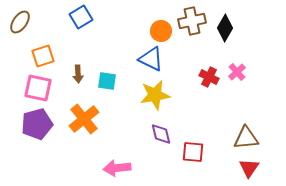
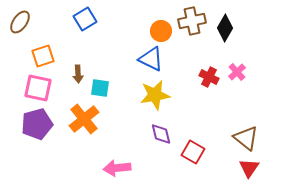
blue square: moved 4 px right, 2 px down
cyan square: moved 7 px left, 7 px down
brown triangle: rotated 44 degrees clockwise
red square: rotated 25 degrees clockwise
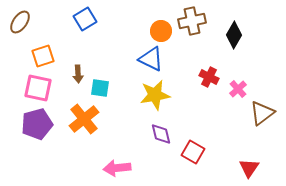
black diamond: moved 9 px right, 7 px down
pink cross: moved 1 px right, 17 px down
brown triangle: moved 16 px right, 25 px up; rotated 44 degrees clockwise
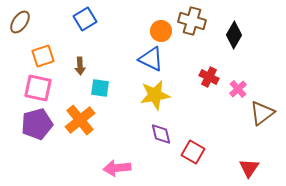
brown cross: rotated 28 degrees clockwise
brown arrow: moved 2 px right, 8 px up
orange cross: moved 4 px left, 1 px down
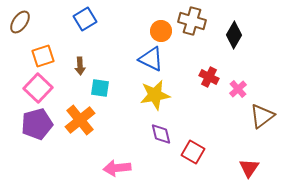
pink square: rotated 32 degrees clockwise
brown triangle: moved 3 px down
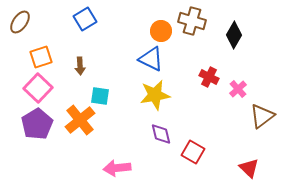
orange square: moved 2 px left, 1 px down
cyan square: moved 8 px down
purple pentagon: rotated 16 degrees counterclockwise
red triangle: rotated 20 degrees counterclockwise
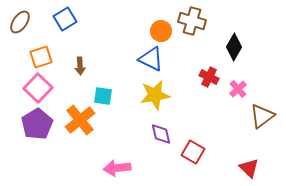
blue square: moved 20 px left
black diamond: moved 12 px down
cyan square: moved 3 px right
